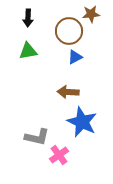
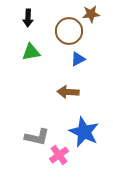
green triangle: moved 3 px right, 1 px down
blue triangle: moved 3 px right, 2 px down
blue star: moved 2 px right, 10 px down
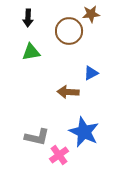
blue triangle: moved 13 px right, 14 px down
